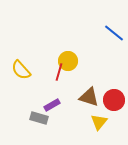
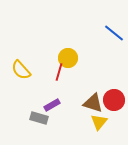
yellow circle: moved 3 px up
brown triangle: moved 4 px right, 6 px down
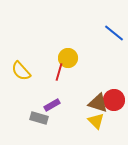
yellow semicircle: moved 1 px down
brown triangle: moved 5 px right
yellow triangle: moved 3 px left, 1 px up; rotated 24 degrees counterclockwise
